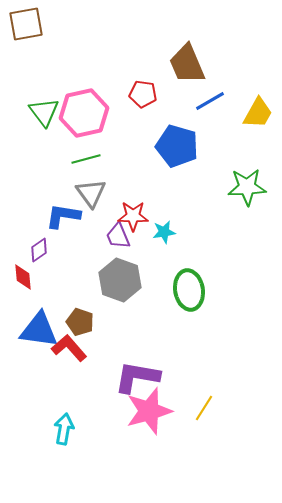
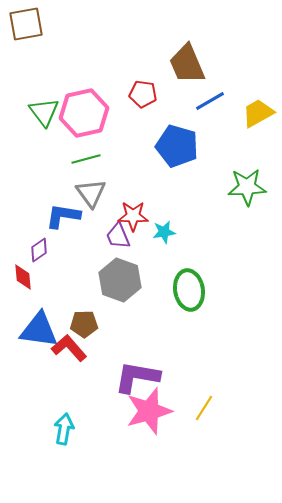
yellow trapezoid: rotated 148 degrees counterclockwise
brown pentagon: moved 4 px right, 2 px down; rotated 20 degrees counterclockwise
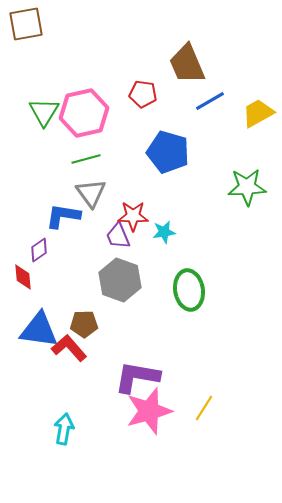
green triangle: rotated 8 degrees clockwise
blue pentagon: moved 9 px left, 6 px down
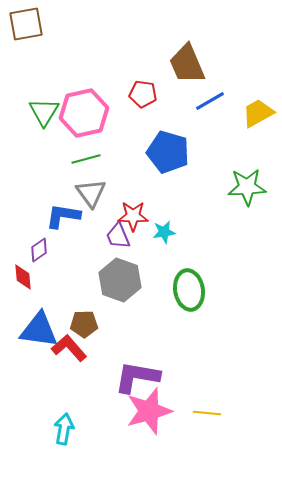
yellow line: moved 3 px right, 5 px down; rotated 64 degrees clockwise
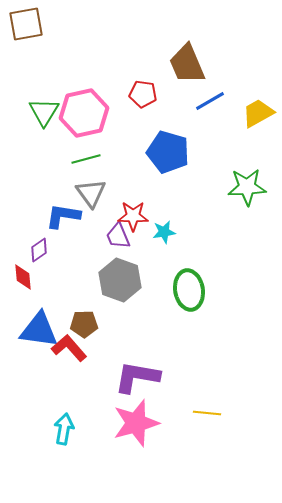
pink star: moved 13 px left, 12 px down
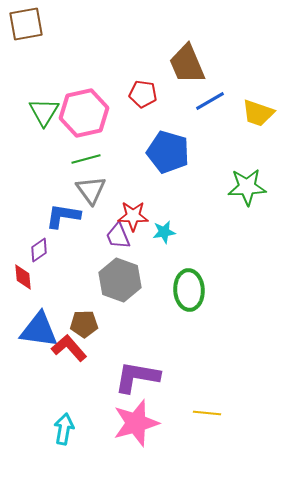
yellow trapezoid: rotated 132 degrees counterclockwise
gray triangle: moved 3 px up
green ellipse: rotated 6 degrees clockwise
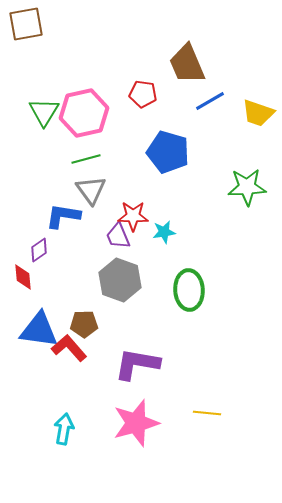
purple L-shape: moved 13 px up
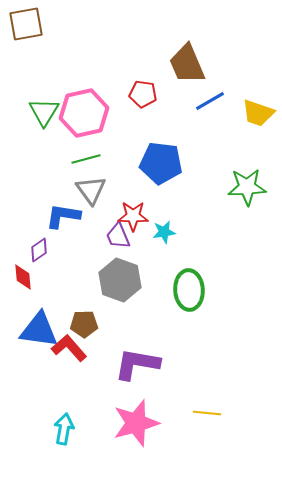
blue pentagon: moved 7 px left, 11 px down; rotated 9 degrees counterclockwise
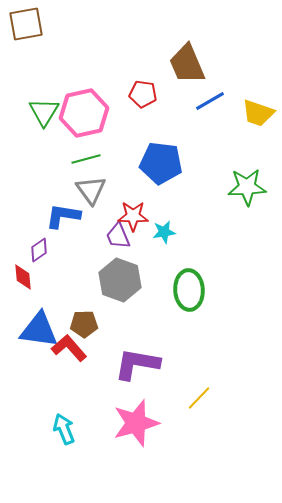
yellow line: moved 8 px left, 15 px up; rotated 52 degrees counterclockwise
cyan arrow: rotated 32 degrees counterclockwise
